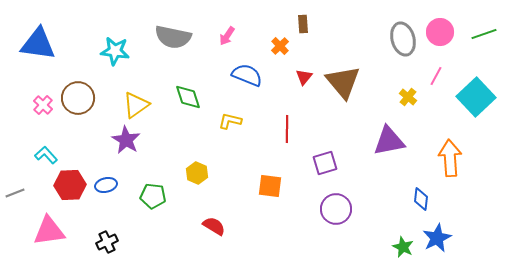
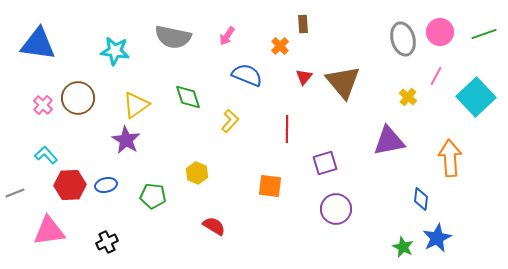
yellow L-shape: rotated 120 degrees clockwise
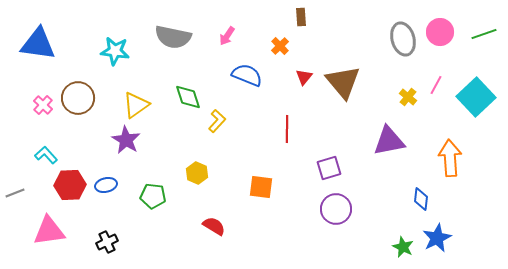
brown rectangle: moved 2 px left, 7 px up
pink line: moved 9 px down
yellow L-shape: moved 13 px left
purple square: moved 4 px right, 5 px down
orange square: moved 9 px left, 1 px down
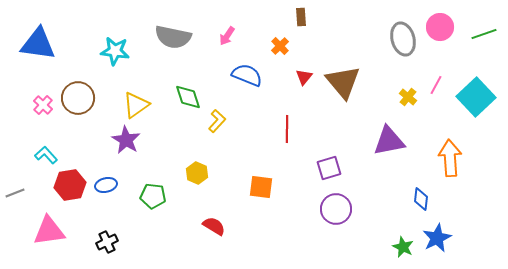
pink circle: moved 5 px up
red hexagon: rotated 8 degrees counterclockwise
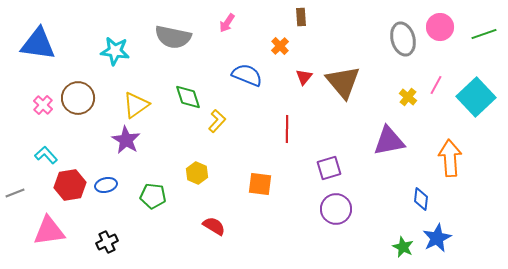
pink arrow: moved 13 px up
orange square: moved 1 px left, 3 px up
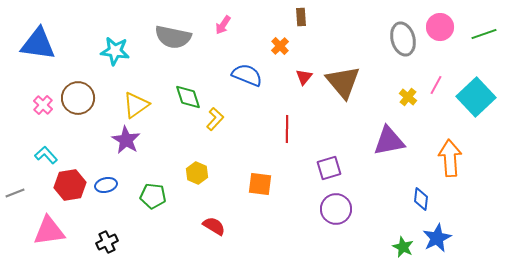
pink arrow: moved 4 px left, 2 px down
yellow L-shape: moved 2 px left, 2 px up
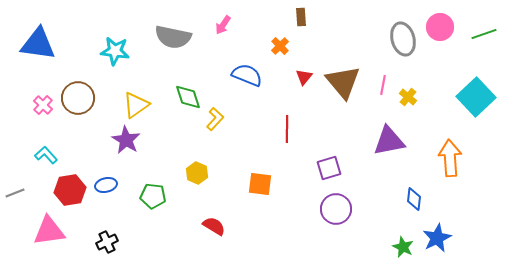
pink line: moved 53 px left; rotated 18 degrees counterclockwise
red hexagon: moved 5 px down
blue diamond: moved 7 px left
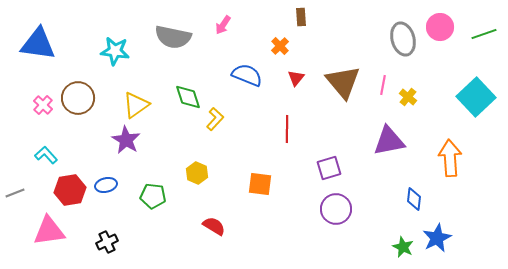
red triangle: moved 8 px left, 1 px down
